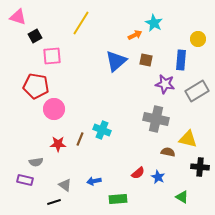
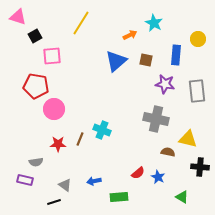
orange arrow: moved 5 px left
blue rectangle: moved 5 px left, 5 px up
gray rectangle: rotated 65 degrees counterclockwise
green rectangle: moved 1 px right, 2 px up
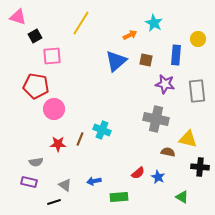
purple rectangle: moved 4 px right, 2 px down
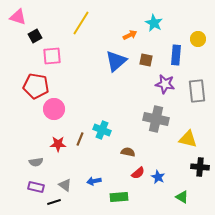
brown semicircle: moved 40 px left
purple rectangle: moved 7 px right, 5 px down
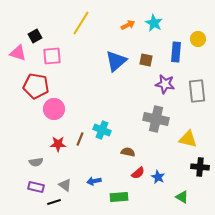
pink triangle: moved 36 px down
orange arrow: moved 2 px left, 10 px up
blue rectangle: moved 3 px up
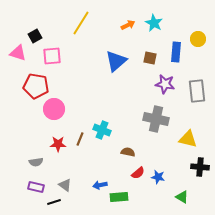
brown square: moved 4 px right, 2 px up
blue star: rotated 16 degrees counterclockwise
blue arrow: moved 6 px right, 4 px down
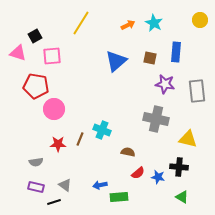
yellow circle: moved 2 px right, 19 px up
black cross: moved 21 px left
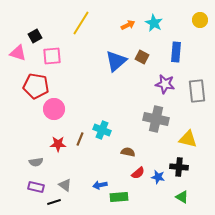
brown square: moved 8 px left, 1 px up; rotated 16 degrees clockwise
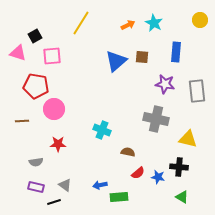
brown square: rotated 24 degrees counterclockwise
brown line: moved 58 px left, 18 px up; rotated 64 degrees clockwise
